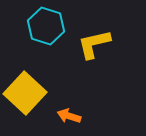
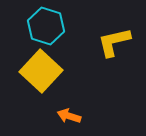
yellow L-shape: moved 20 px right, 2 px up
yellow square: moved 16 px right, 22 px up
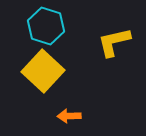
yellow square: moved 2 px right
orange arrow: rotated 20 degrees counterclockwise
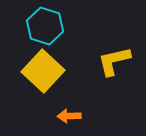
cyan hexagon: moved 1 px left
yellow L-shape: moved 19 px down
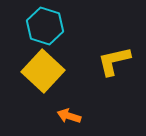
orange arrow: rotated 20 degrees clockwise
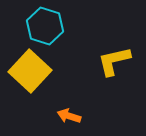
yellow square: moved 13 px left
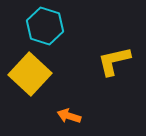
yellow square: moved 3 px down
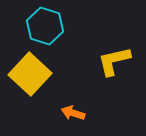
orange arrow: moved 4 px right, 3 px up
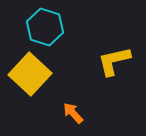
cyan hexagon: moved 1 px down
orange arrow: rotated 30 degrees clockwise
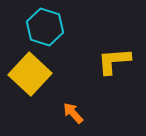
yellow L-shape: rotated 9 degrees clockwise
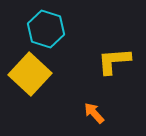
cyan hexagon: moved 1 px right, 2 px down
orange arrow: moved 21 px right
